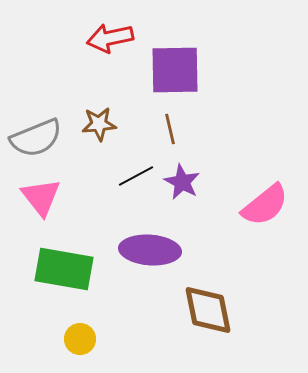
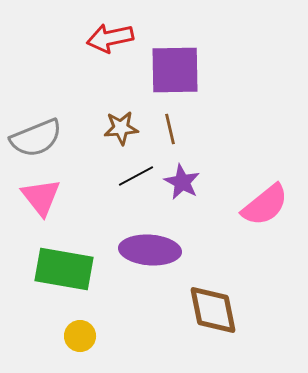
brown star: moved 22 px right, 4 px down
brown diamond: moved 5 px right
yellow circle: moved 3 px up
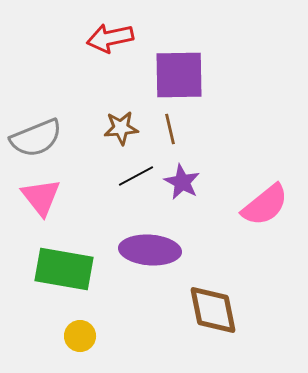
purple square: moved 4 px right, 5 px down
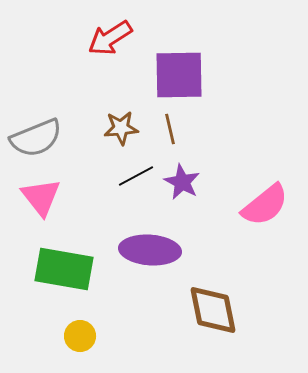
red arrow: rotated 21 degrees counterclockwise
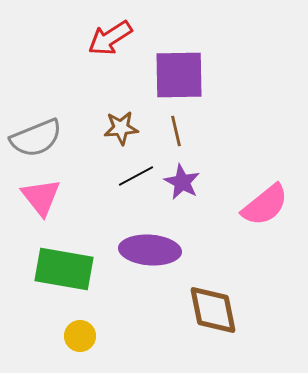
brown line: moved 6 px right, 2 px down
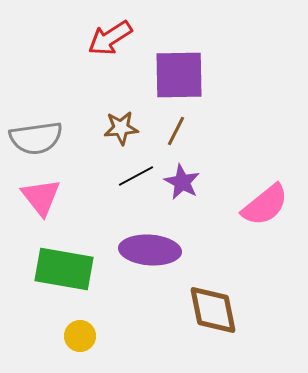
brown line: rotated 40 degrees clockwise
gray semicircle: rotated 14 degrees clockwise
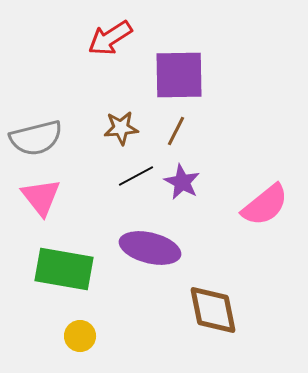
gray semicircle: rotated 6 degrees counterclockwise
purple ellipse: moved 2 px up; rotated 10 degrees clockwise
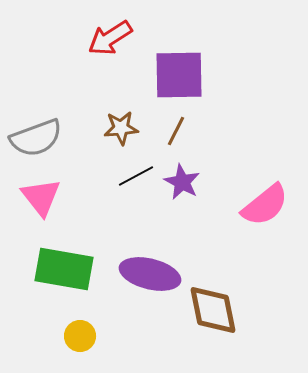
gray semicircle: rotated 6 degrees counterclockwise
purple ellipse: moved 26 px down
